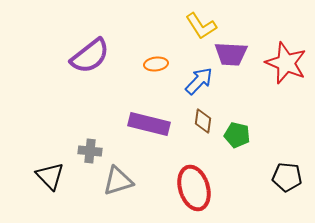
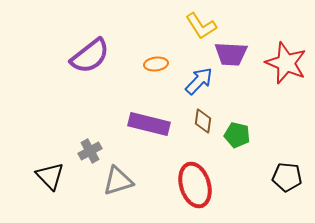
gray cross: rotated 35 degrees counterclockwise
red ellipse: moved 1 px right, 3 px up
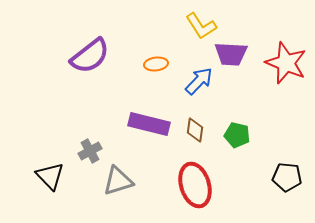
brown diamond: moved 8 px left, 9 px down
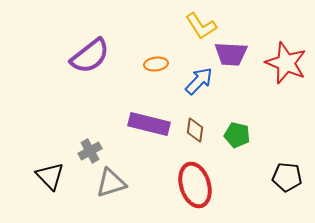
gray triangle: moved 7 px left, 2 px down
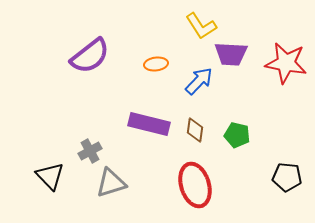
red star: rotated 12 degrees counterclockwise
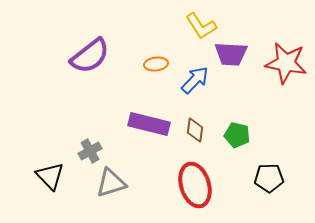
blue arrow: moved 4 px left, 1 px up
black pentagon: moved 18 px left, 1 px down; rotated 8 degrees counterclockwise
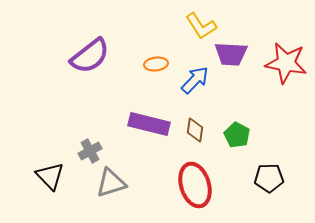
green pentagon: rotated 15 degrees clockwise
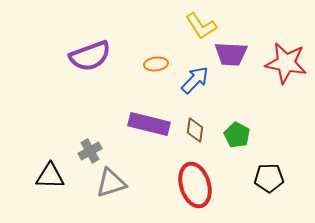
purple semicircle: rotated 18 degrees clockwise
black triangle: rotated 44 degrees counterclockwise
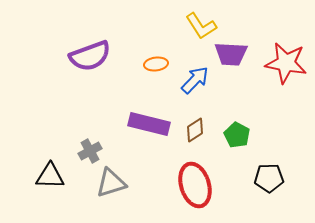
brown diamond: rotated 50 degrees clockwise
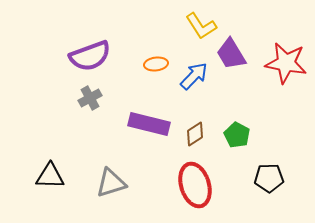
purple trapezoid: rotated 56 degrees clockwise
blue arrow: moved 1 px left, 4 px up
brown diamond: moved 4 px down
gray cross: moved 53 px up
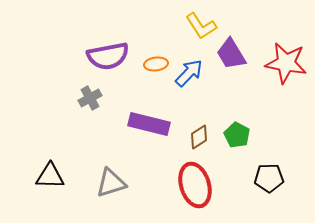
purple semicircle: moved 18 px right; rotated 9 degrees clockwise
blue arrow: moved 5 px left, 3 px up
brown diamond: moved 4 px right, 3 px down
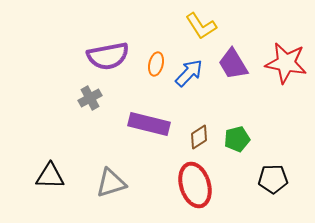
purple trapezoid: moved 2 px right, 10 px down
orange ellipse: rotated 70 degrees counterclockwise
green pentagon: moved 4 px down; rotated 30 degrees clockwise
black pentagon: moved 4 px right, 1 px down
